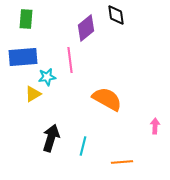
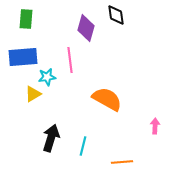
purple diamond: rotated 36 degrees counterclockwise
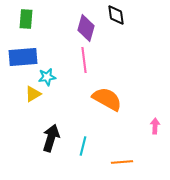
pink line: moved 14 px right
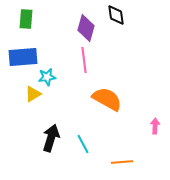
cyan line: moved 2 px up; rotated 42 degrees counterclockwise
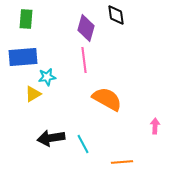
black arrow: rotated 116 degrees counterclockwise
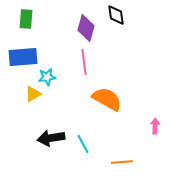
pink line: moved 2 px down
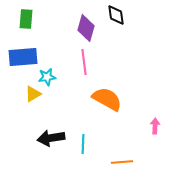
cyan line: rotated 30 degrees clockwise
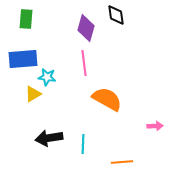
blue rectangle: moved 2 px down
pink line: moved 1 px down
cyan star: rotated 18 degrees clockwise
pink arrow: rotated 84 degrees clockwise
black arrow: moved 2 px left
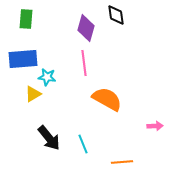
black arrow: rotated 120 degrees counterclockwise
cyan line: rotated 24 degrees counterclockwise
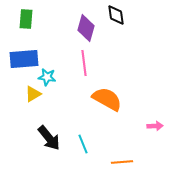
blue rectangle: moved 1 px right
